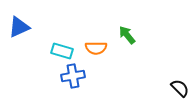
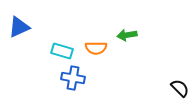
green arrow: rotated 60 degrees counterclockwise
blue cross: moved 2 px down; rotated 20 degrees clockwise
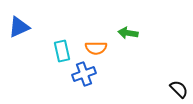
green arrow: moved 1 px right, 2 px up; rotated 18 degrees clockwise
cyan rectangle: rotated 60 degrees clockwise
blue cross: moved 11 px right, 4 px up; rotated 30 degrees counterclockwise
black semicircle: moved 1 px left, 1 px down
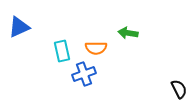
black semicircle: rotated 18 degrees clockwise
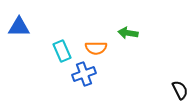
blue triangle: rotated 25 degrees clockwise
cyan rectangle: rotated 10 degrees counterclockwise
black semicircle: moved 1 px right, 1 px down
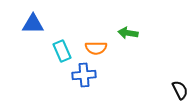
blue triangle: moved 14 px right, 3 px up
blue cross: moved 1 px down; rotated 15 degrees clockwise
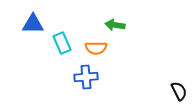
green arrow: moved 13 px left, 8 px up
cyan rectangle: moved 8 px up
blue cross: moved 2 px right, 2 px down
black semicircle: moved 1 px left, 1 px down
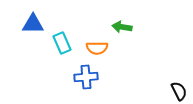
green arrow: moved 7 px right, 2 px down
orange semicircle: moved 1 px right
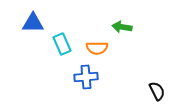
blue triangle: moved 1 px up
cyan rectangle: moved 1 px down
black semicircle: moved 22 px left
